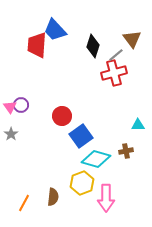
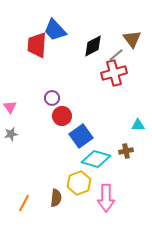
black diamond: rotated 45 degrees clockwise
purple circle: moved 31 px right, 7 px up
gray star: rotated 24 degrees clockwise
yellow hexagon: moved 3 px left
brown semicircle: moved 3 px right, 1 px down
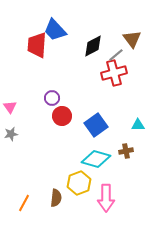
blue square: moved 15 px right, 11 px up
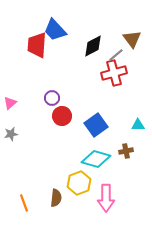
pink triangle: moved 4 px up; rotated 24 degrees clockwise
orange line: rotated 48 degrees counterclockwise
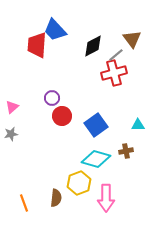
pink triangle: moved 2 px right, 4 px down
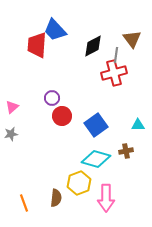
gray line: rotated 42 degrees counterclockwise
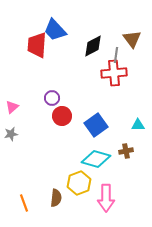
red cross: rotated 10 degrees clockwise
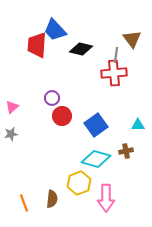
black diamond: moved 12 px left, 3 px down; rotated 40 degrees clockwise
brown semicircle: moved 4 px left, 1 px down
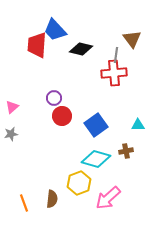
purple circle: moved 2 px right
pink arrow: moved 2 px right; rotated 48 degrees clockwise
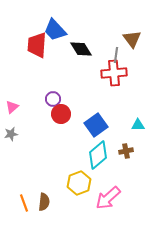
black diamond: rotated 45 degrees clockwise
purple circle: moved 1 px left, 1 px down
red circle: moved 1 px left, 2 px up
cyan diamond: moved 2 px right, 4 px up; rotated 56 degrees counterclockwise
brown semicircle: moved 8 px left, 3 px down
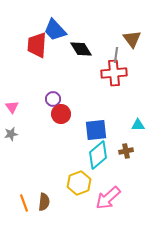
pink triangle: rotated 24 degrees counterclockwise
blue square: moved 5 px down; rotated 30 degrees clockwise
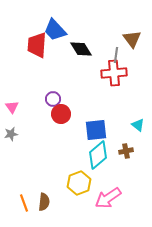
cyan triangle: rotated 40 degrees clockwise
pink arrow: rotated 8 degrees clockwise
